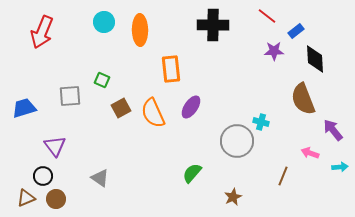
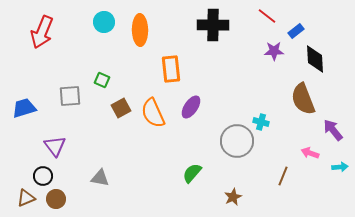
gray triangle: rotated 24 degrees counterclockwise
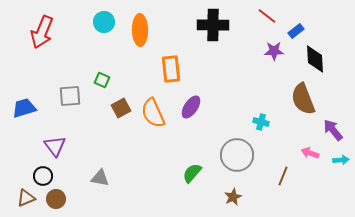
gray circle: moved 14 px down
cyan arrow: moved 1 px right, 7 px up
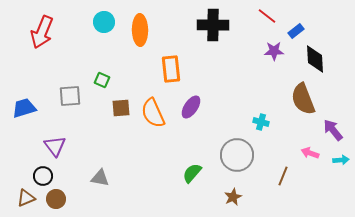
brown square: rotated 24 degrees clockwise
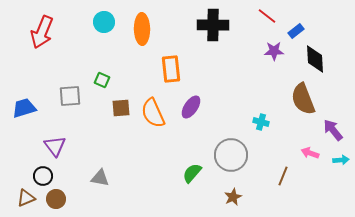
orange ellipse: moved 2 px right, 1 px up
gray circle: moved 6 px left
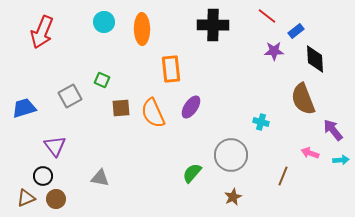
gray square: rotated 25 degrees counterclockwise
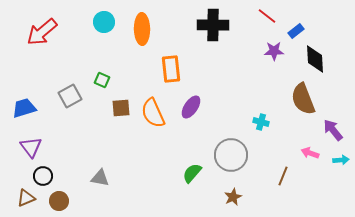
red arrow: rotated 28 degrees clockwise
purple triangle: moved 24 px left, 1 px down
brown circle: moved 3 px right, 2 px down
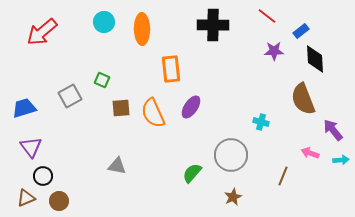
blue rectangle: moved 5 px right
gray triangle: moved 17 px right, 12 px up
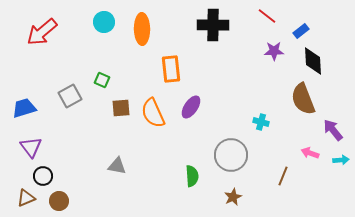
black diamond: moved 2 px left, 2 px down
green semicircle: moved 3 px down; rotated 135 degrees clockwise
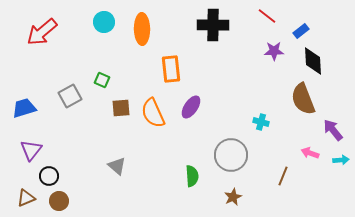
purple triangle: moved 3 px down; rotated 15 degrees clockwise
gray triangle: rotated 30 degrees clockwise
black circle: moved 6 px right
